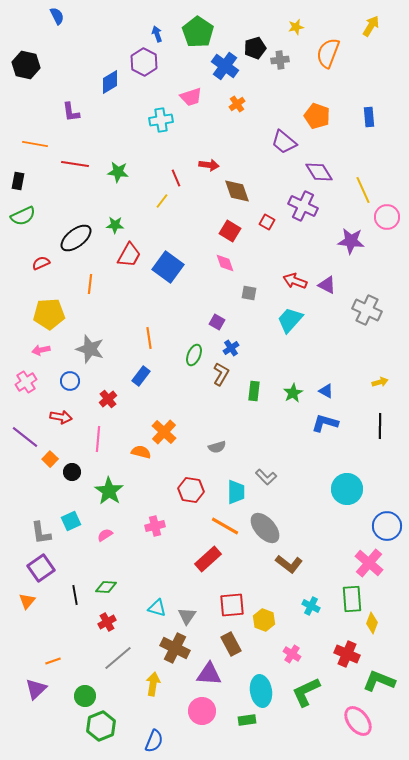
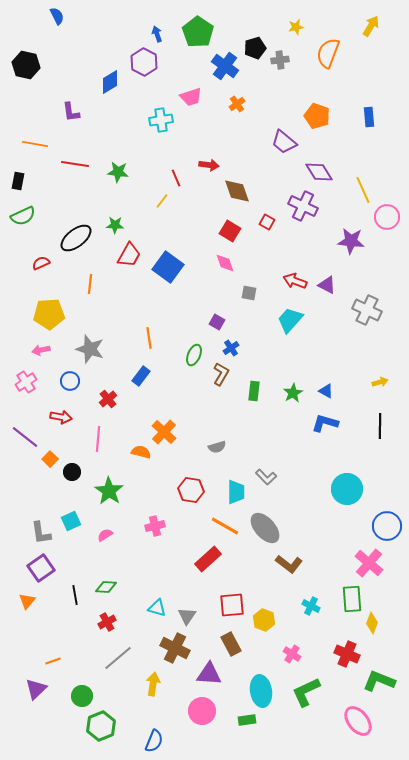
green circle at (85, 696): moved 3 px left
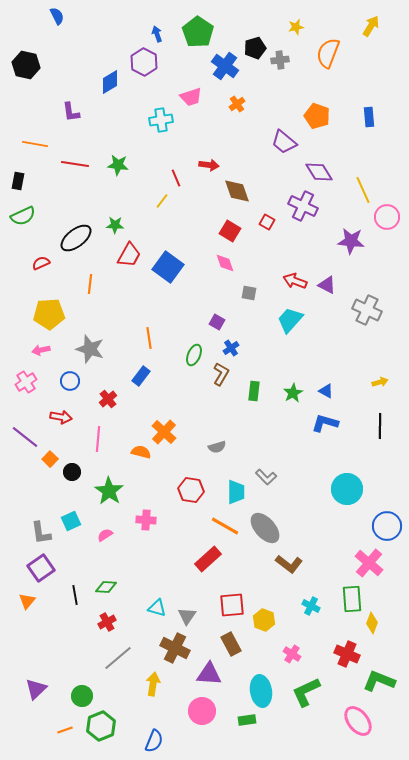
green star at (118, 172): moved 7 px up
pink cross at (155, 526): moved 9 px left, 6 px up; rotated 18 degrees clockwise
orange line at (53, 661): moved 12 px right, 69 px down
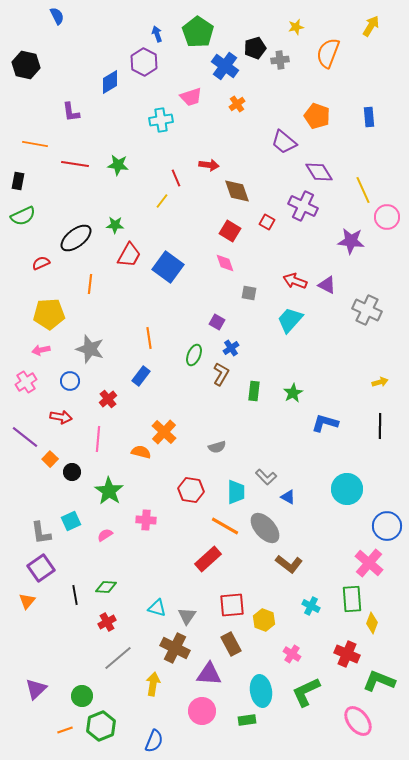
blue triangle at (326, 391): moved 38 px left, 106 px down
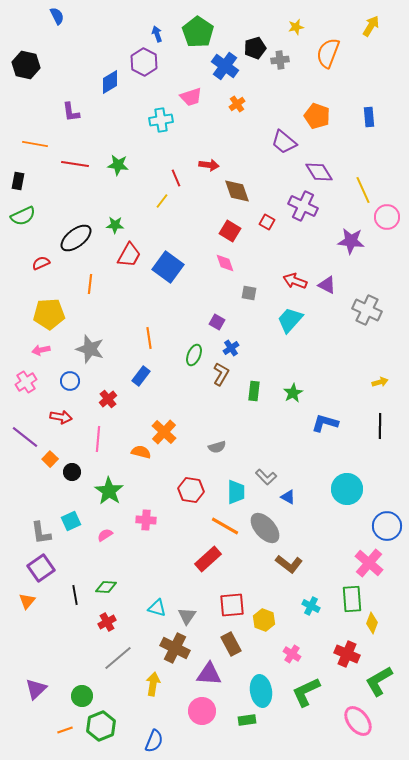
green L-shape at (379, 681): rotated 52 degrees counterclockwise
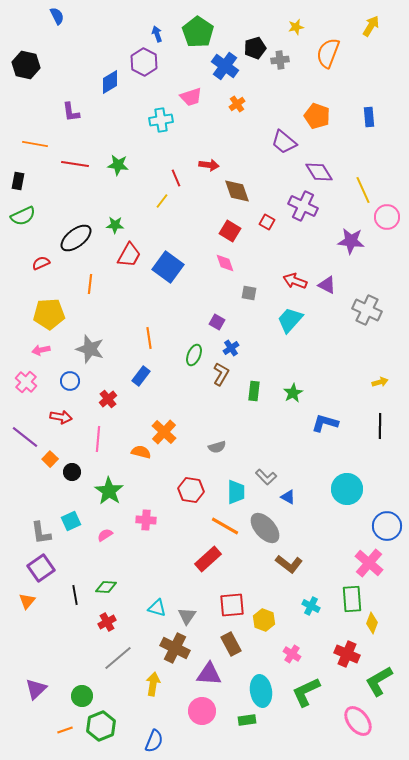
pink cross at (26, 382): rotated 15 degrees counterclockwise
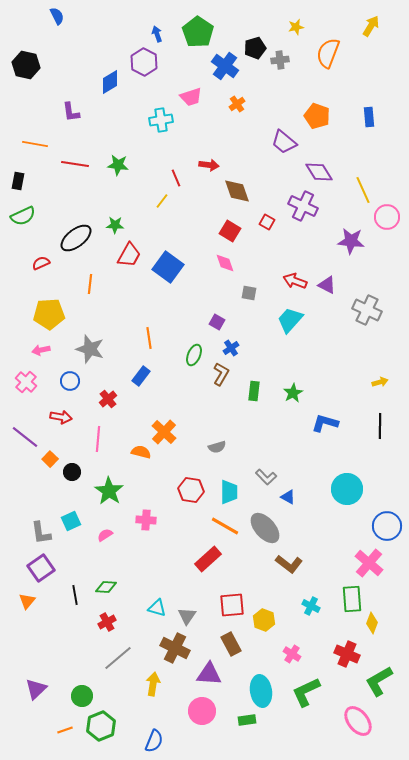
cyan trapezoid at (236, 492): moved 7 px left
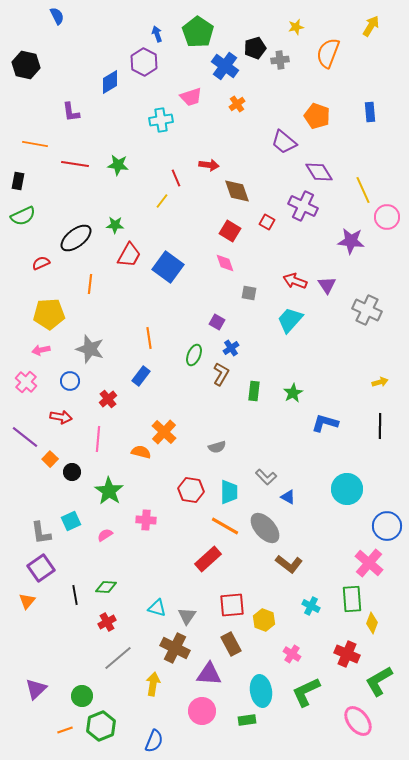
blue rectangle at (369, 117): moved 1 px right, 5 px up
purple triangle at (327, 285): rotated 30 degrees clockwise
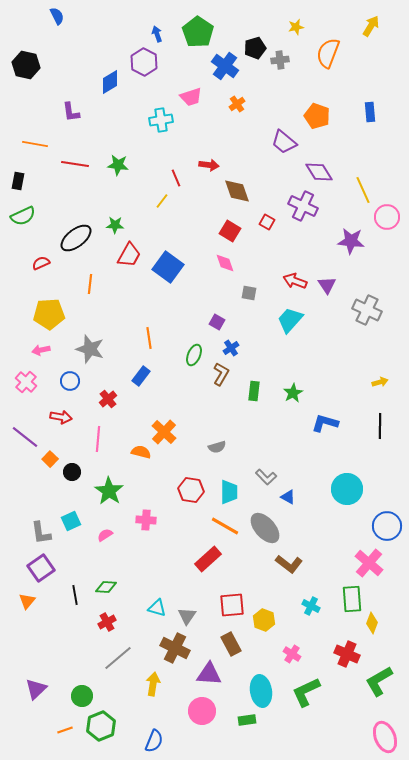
pink ellipse at (358, 721): moved 27 px right, 16 px down; rotated 16 degrees clockwise
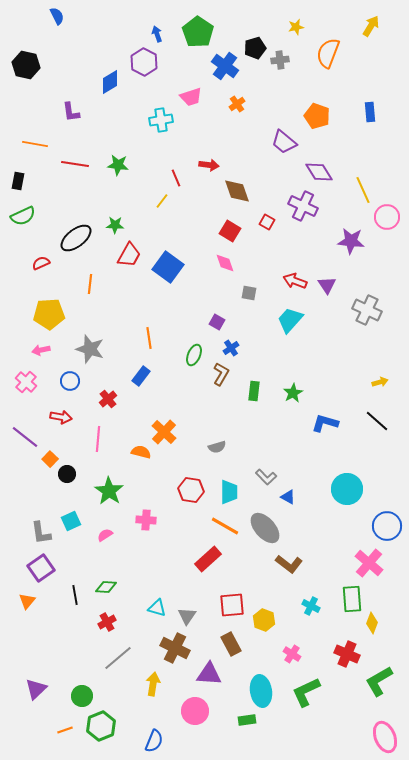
black line at (380, 426): moved 3 px left, 5 px up; rotated 50 degrees counterclockwise
black circle at (72, 472): moved 5 px left, 2 px down
pink circle at (202, 711): moved 7 px left
